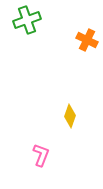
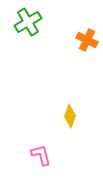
green cross: moved 1 px right, 2 px down; rotated 12 degrees counterclockwise
pink L-shape: rotated 35 degrees counterclockwise
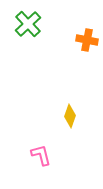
green cross: moved 2 px down; rotated 12 degrees counterclockwise
orange cross: rotated 15 degrees counterclockwise
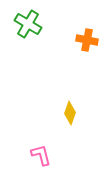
green cross: rotated 16 degrees counterclockwise
yellow diamond: moved 3 px up
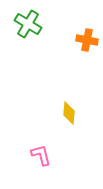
yellow diamond: moved 1 px left; rotated 15 degrees counterclockwise
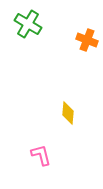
orange cross: rotated 10 degrees clockwise
yellow diamond: moved 1 px left
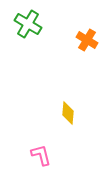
orange cross: rotated 10 degrees clockwise
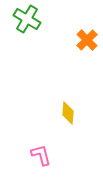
green cross: moved 1 px left, 5 px up
orange cross: rotated 15 degrees clockwise
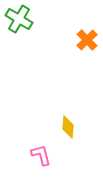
green cross: moved 8 px left
yellow diamond: moved 14 px down
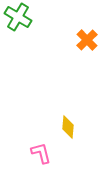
green cross: moved 1 px left, 2 px up
pink L-shape: moved 2 px up
